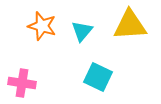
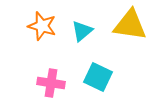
yellow triangle: rotated 12 degrees clockwise
cyan triangle: rotated 10 degrees clockwise
pink cross: moved 29 px right
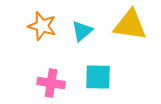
cyan square: rotated 24 degrees counterclockwise
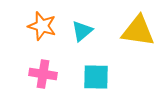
yellow triangle: moved 8 px right, 6 px down
cyan square: moved 2 px left
pink cross: moved 8 px left, 9 px up
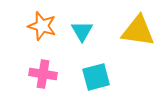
cyan triangle: rotated 20 degrees counterclockwise
cyan square: rotated 16 degrees counterclockwise
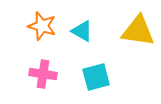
cyan triangle: rotated 30 degrees counterclockwise
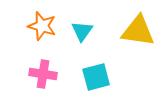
cyan triangle: rotated 35 degrees clockwise
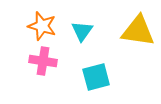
pink cross: moved 13 px up
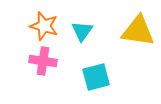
orange star: moved 2 px right
